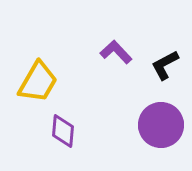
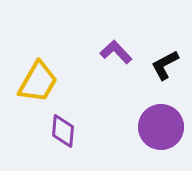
purple circle: moved 2 px down
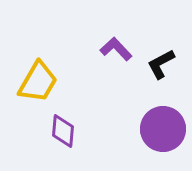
purple L-shape: moved 3 px up
black L-shape: moved 4 px left, 1 px up
purple circle: moved 2 px right, 2 px down
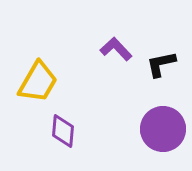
black L-shape: rotated 16 degrees clockwise
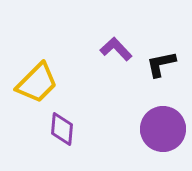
yellow trapezoid: moved 1 px left, 1 px down; rotated 15 degrees clockwise
purple diamond: moved 1 px left, 2 px up
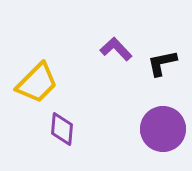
black L-shape: moved 1 px right, 1 px up
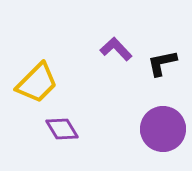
purple diamond: rotated 36 degrees counterclockwise
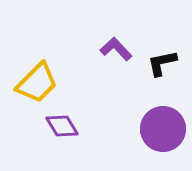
purple diamond: moved 3 px up
